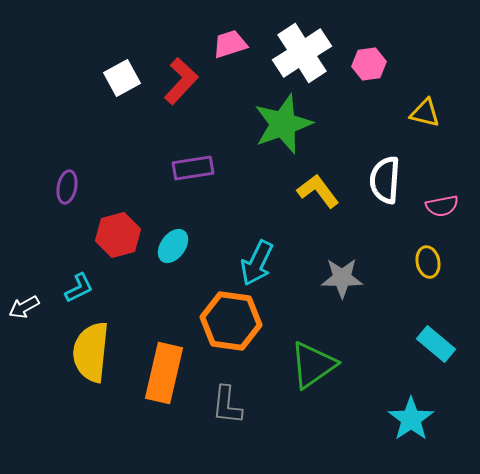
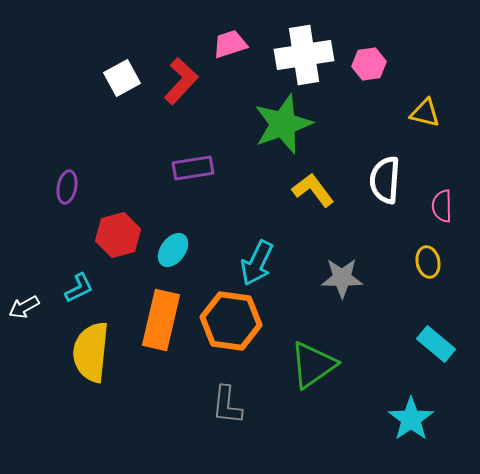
white cross: moved 2 px right, 2 px down; rotated 24 degrees clockwise
yellow L-shape: moved 5 px left, 1 px up
pink semicircle: rotated 100 degrees clockwise
cyan ellipse: moved 4 px down
orange rectangle: moved 3 px left, 53 px up
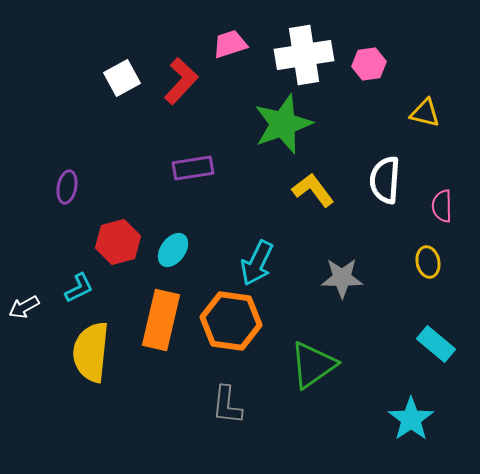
red hexagon: moved 7 px down
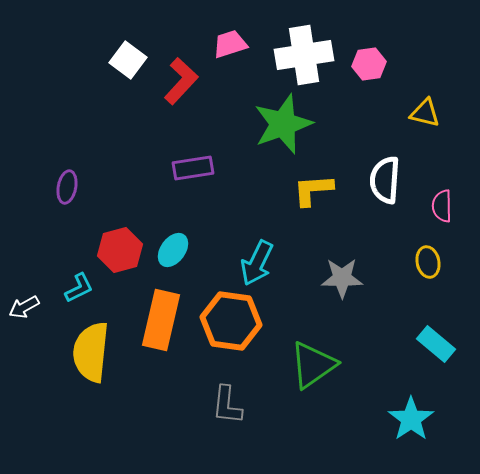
white square: moved 6 px right, 18 px up; rotated 24 degrees counterclockwise
yellow L-shape: rotated 57 degrees counterclockwise
red hexagon: moved 2 px right, 8 px down
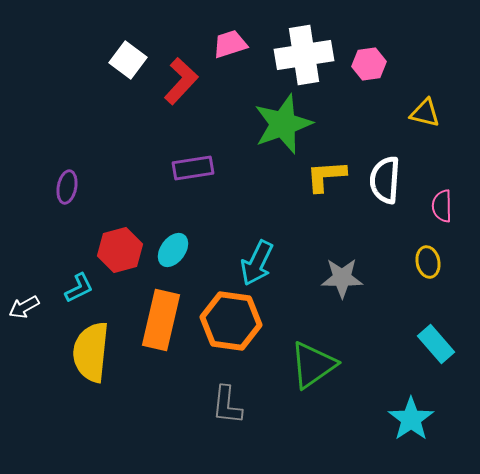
yellow L-shape: moved 13 px right, 14 px up
cyan rectangle: rotated 9 degrees clockwise
